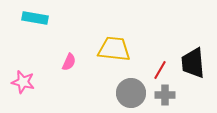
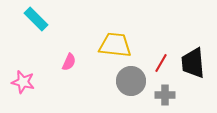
cyan rectangle: moved 1 px right, 1 px down; rotated 35 degrees clockwise
yellow trapezoid: moved 1 px right, 4 px up
red line: moved 1 px right, 7 px up
gray circle: moved 12 px up
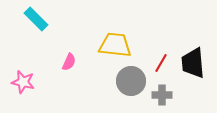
gray cross: moved 3 px left
